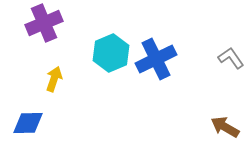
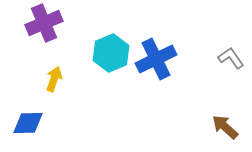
brown arrow: rotated 12 degrees clockwise
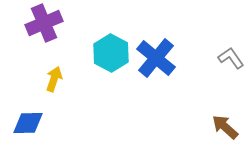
cyan hexagon: rotated 9 degrees counterclockwise
blue cross: moved 1 px up; rotated 24 degrees counterclockwise
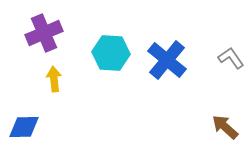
purple cross: moved 10 px down
cyan hexagon: rotated 24 degrees counterclockwise
blue cross: moved 11 px right, 2 px down
yellow arrow: rotated 25 degrees counterclockwise
blue diamond: moved 4 px left, 4 px down
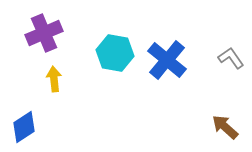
cyan hexagon: moved 4 px right; rotated 6 degrees clockwise
blue diamond: rotated 32 degrees counterclockwise
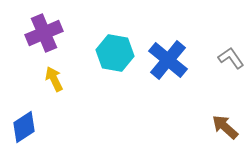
blue cross: moved 1 px right
yellow arrow: rotated 20 degrees counterclockwise
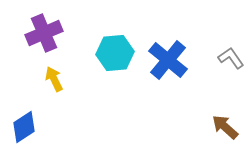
cyan hexagon: rotated 15 degrees counterclockwise
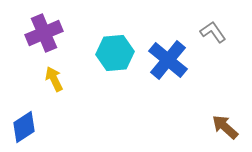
gray L-shape: moved 18 px left, 26 px up
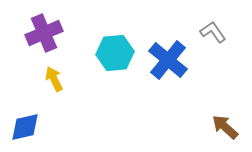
blue diamond: moved 1 px right; rotated 20 degrees clockwise
